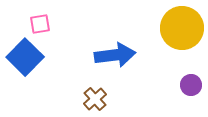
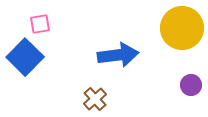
blue arrow: moved 3 px right
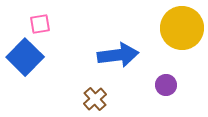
purple circle: moved 25 px left
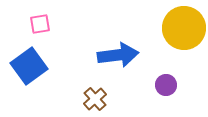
yellow circle: moved 2 px right
blue square: moved 4 px right, 9 px down; rotated 9 degrees clockwise
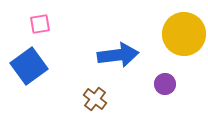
yellow circle: moved 6 px down
purple circle: moved 1 px left, 1 px up
brown cross: rotated 10 degrees counterclockwise
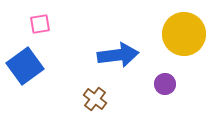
blue square: moved 4 px left
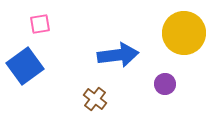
yellow circle: moved 1 px up
